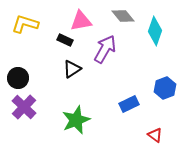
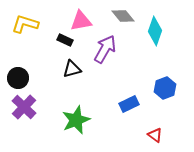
black triangle: rotated 18 degrees clockwise
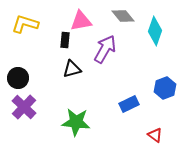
black rectangle: rotated 70 degrees clockwise
green star: moved 2 px down; rotated 28 degrees clockwise
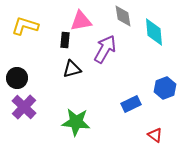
gray diamond: rotated 30 degrees clockwise
yellow L-shape: moved 2 px down
cyan diamond: moved 1 px left, 1 px down; rotated 24 degrees counterclockwise
black circle: moved 1 px left
blue rectangle: moved 2 px right
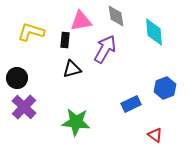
gray diamond: moved 7 px left
yellow L-shape: moved 6 px right, 6 px down
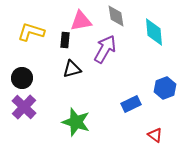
black circle: moved 5 px right
green star: rotated 12 degrees clockwise
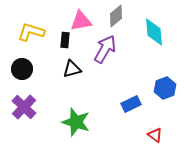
gray diamond: rotated 60 degrees clockwise
black circle: moved 9 px up
